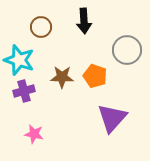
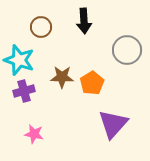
orange pentagon: moved 3 px left, 7 px down; rotated 20 degrees clockwise
purple triangle: moved 1 px right, 6 px down
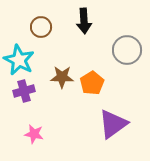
cyan star: rotated 8 degrees clockwise
purple triangle: rotated 12 degrees clockwise
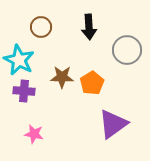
black arrow: moved 5 px right, 6 px down
purple cross: rotated 20 degrees clockwise
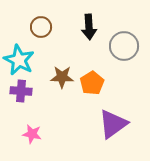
gray circle: moved 3 px left, 4 px up
purple cross: moved 3 px left
pink star: moved 2 px left
